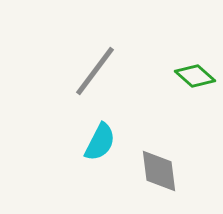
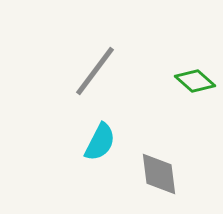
green diamond: moved 5 px down
gray diamond: moved 3 px down
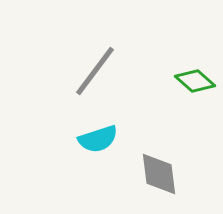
cyan semicircle: moved 2 px left, 3 px up; rotated 45 degrees clockwise
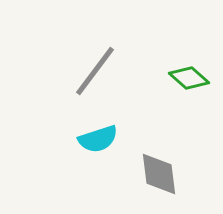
green diamond: moved 6 px left, 3 px up
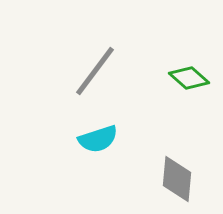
gray diamond: moved 18 px right, 5 px down; rotated 12 degrees clockwise
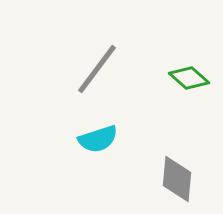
gray line: moved 2 px right, 2 px up
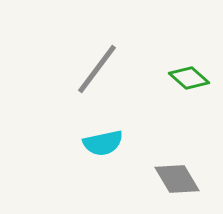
cyan semicircle: moved 5 px right, 4 px down; rotated 6 degrees clockwise
gray diamond: rotated 36 degrees counterclockwise
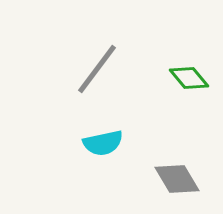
green diamond: rotated 9 degrees clockwise
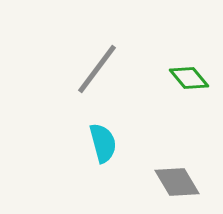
cyan semicircle: rotated 93 degrees counterclockwise
gray diamond: moved 3 px down
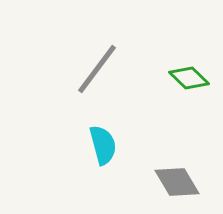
green diamond: rotated 6 degrees counterclockwise
cyan semicircle: moved 2 px down
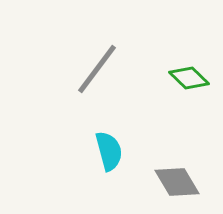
cyan semicircle: moved 6 px right, 6 px down
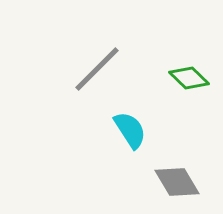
gray line: rotated 8 degrees clockwise
cyan semicircle: moved 21 px right, 21 px up; rotated 18 degrees counterclockwise
